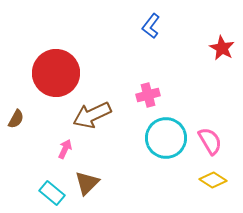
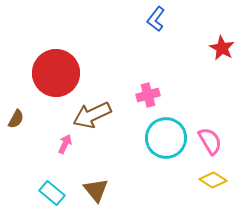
blue L-shape: moved 5 px right, 7 px up
pink arrow: moved 5 px up
brown triangle: moved 9 px right, 7 px down; rotated 24 degrees counterclockwise
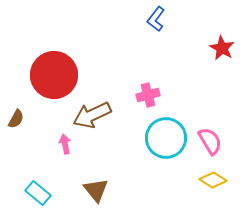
red circle: moved 2 px left, 2 px down
pink arrow: rotated 36 degrees counterclockwise
cyan rectangle: moved 14 px left
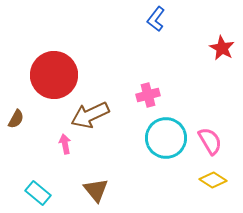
brown arrow: moved 2 px left
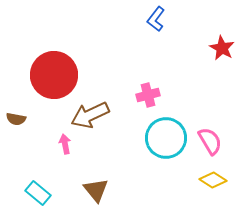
brown semicircle: rotated 72 degrees clockwise
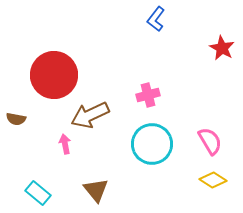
cyan circle: moved 14 px left, 6 px down
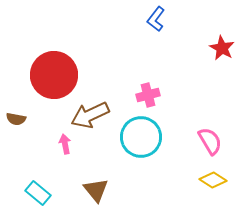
cyan circle: moved 11 px left, 7 px up
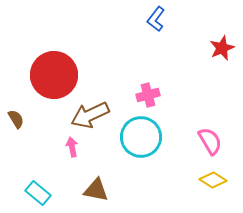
red star: rotated 20 degrees clockwise
brown semicircle: rotated 132 degrees counterclockwise
pink arrow: moved 7 px right, 3 px down
brown triangle: rotated 40 degrees counterclockwise
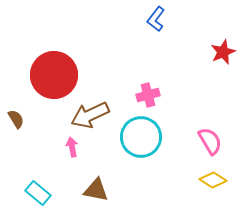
red star: moved 1 px right, 4 px down
